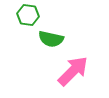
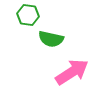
pink arrow: moved 1 px left, 1 px down; rotated 12 degrees clockwise
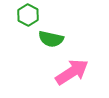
green hexagon: rotated 20 degrees clockwise
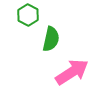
green semicircle: rotated 90 degrees counterclockwise
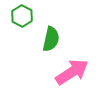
green hexagon: moved 6 px left, 1 px down
